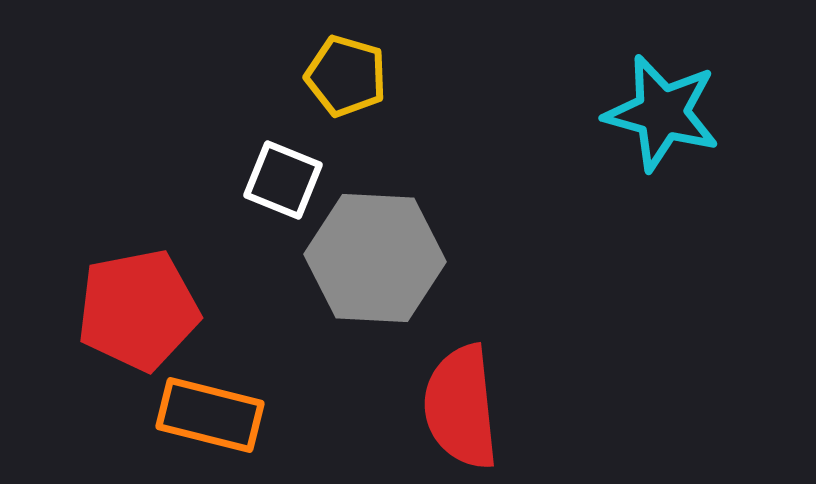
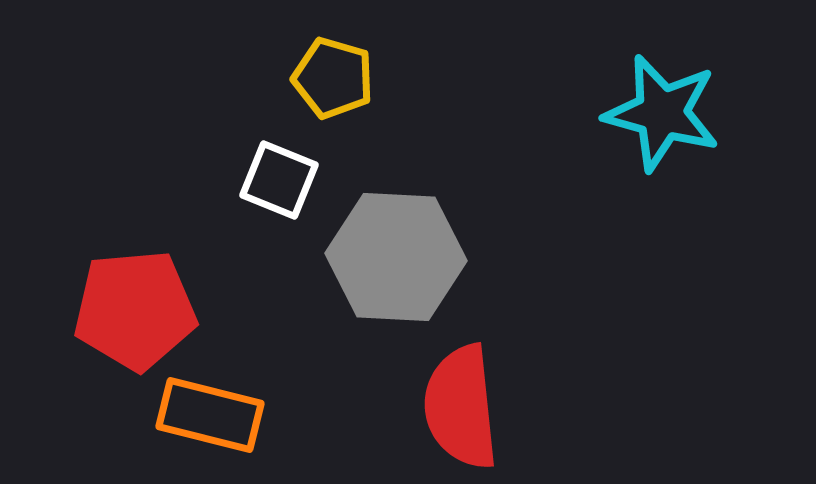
yellow pentagon: moved 13 px left, 2 px down
white square: moved 4 px left
gray hexagon: moved 21 px right, 1 px up
red pentagon: moved 3 px left; rotated 6 degrees clockwise
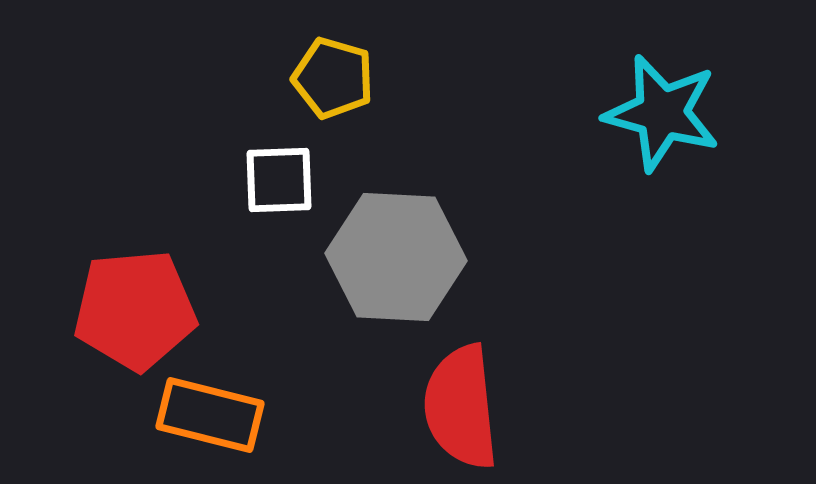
white square: rotated 24 degrees counterclockwise
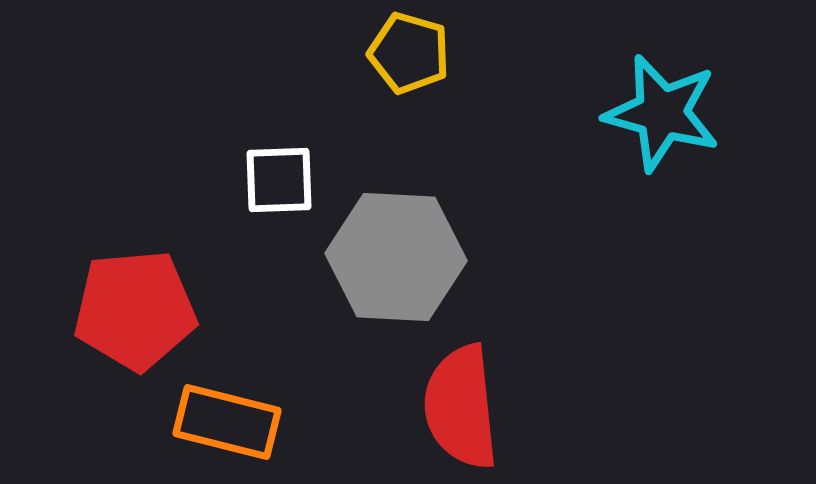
yellow pentagon: moved 76 px right, 25 px up
orange rectangle: moved 17 px right, 7 px down
